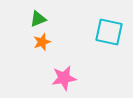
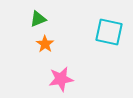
orange star: moved 3 px right, 2 px down; rotated 18 degrees counterclockwise
pink star: moved 3 px left, 1 px down
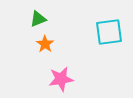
cyan square: rotated 20 degrees counterclockwise
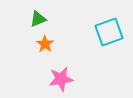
cyan square: rotated 12 degrees counterclockwise
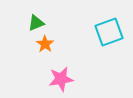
green triangle: moved 2 px left, 4 px down
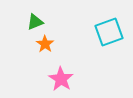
green triangle: moved 1 px left, 1 px up
pink star: rotated 30 degrees counterclockwise
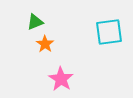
cyan square: rotated 12 degrees clockwise
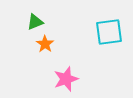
pink star: moved 5 px right; rotated 20 degrees clockwise
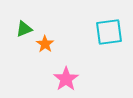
green triangle: moved 11 px left, 7 px down
pink star: rotated 15 degrees counterclockwise
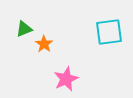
orange star: moved 1 px left
pink star: rotated 10 degrees clockwise
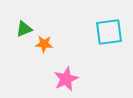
orange star: rotated 30 degrees counterclockwise
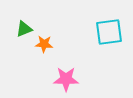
pink star: rotated 25 degrees clockwise
